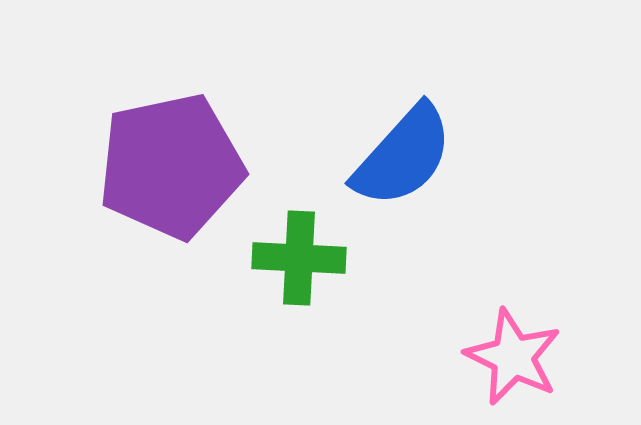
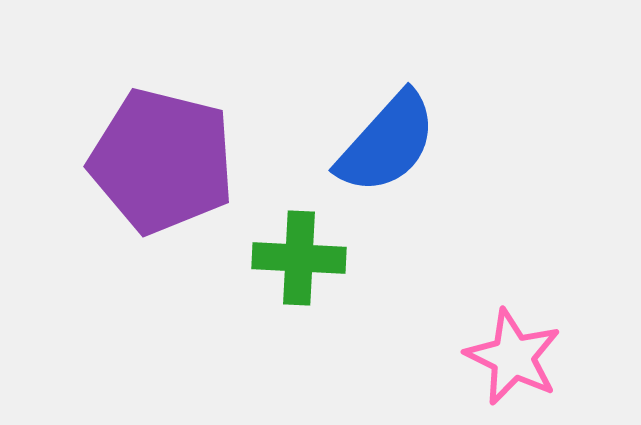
blue semicircle: moved 16 px left, 13 px up
purple pentagon: moved 9 px left, 5 px up; rotated 26 degrees clockwise
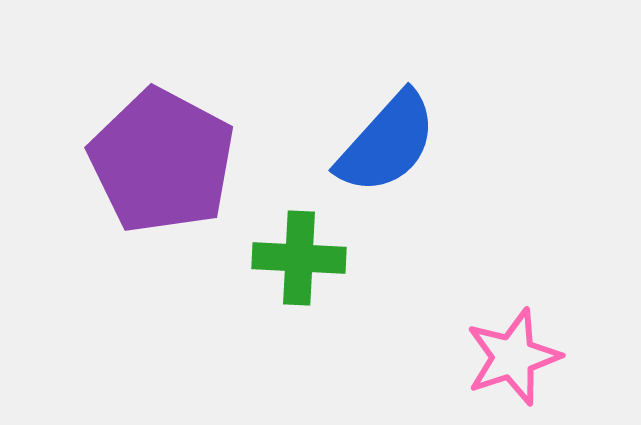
purple pentagon: rotated 14 degrees clockwise
pink star: rotated 28 degrees clockwise
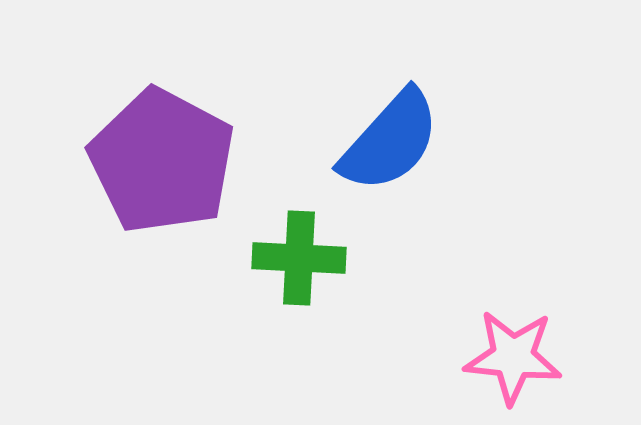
blue semicircle: moved 3 px right, 2 px up
pink star: rotated 24 degrees clockwise
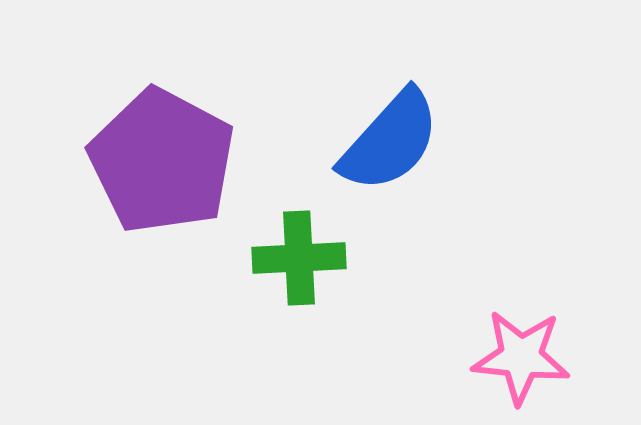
green cross: rotated 6 degrees counterclockwise
pink star: moved 8 px right
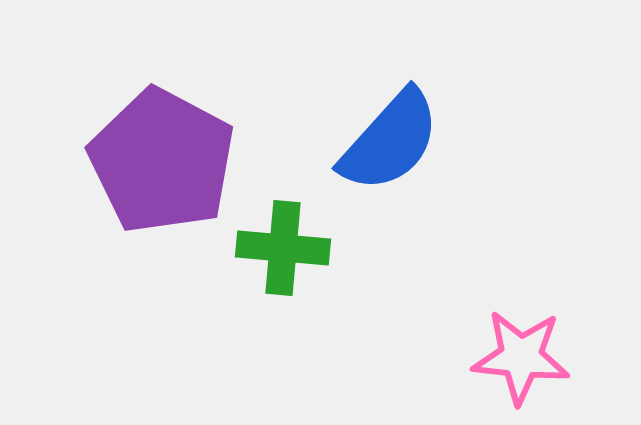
green cross: moved 16 px left, 10 px up; rotated 8 degrees clockwise
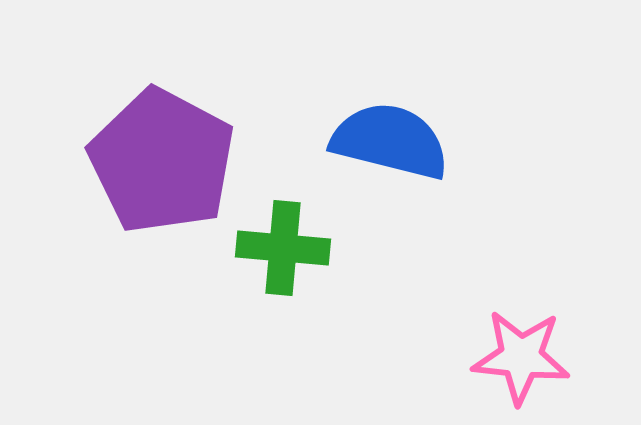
blue semicircle: rotated 118 degrees counterclockwise
